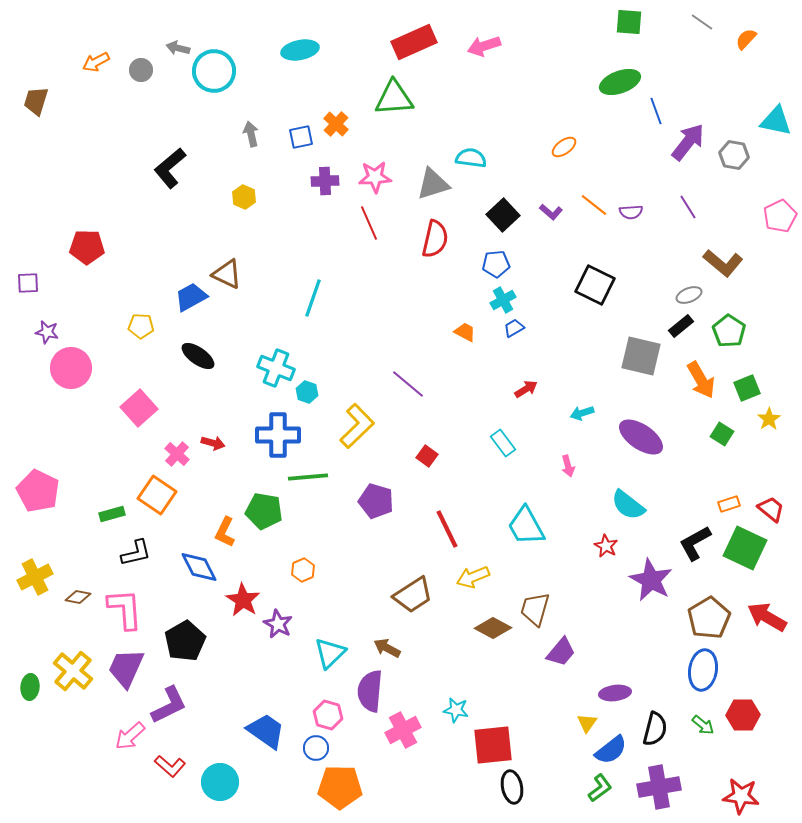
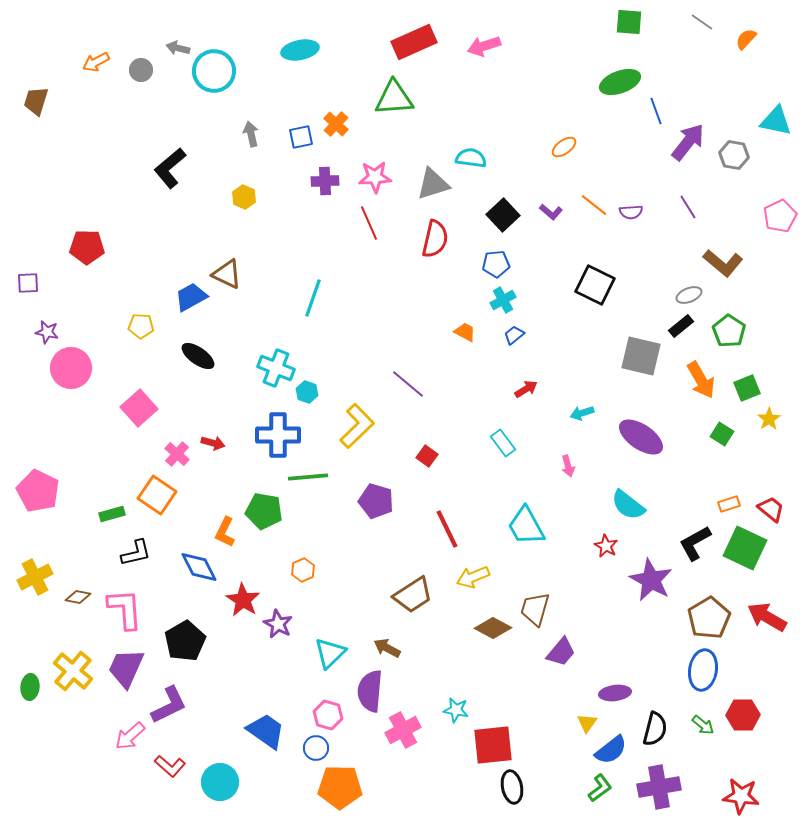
blue trapezoid at (514, 328): moved 7 px down; rotated 10 degrees counterclockwise
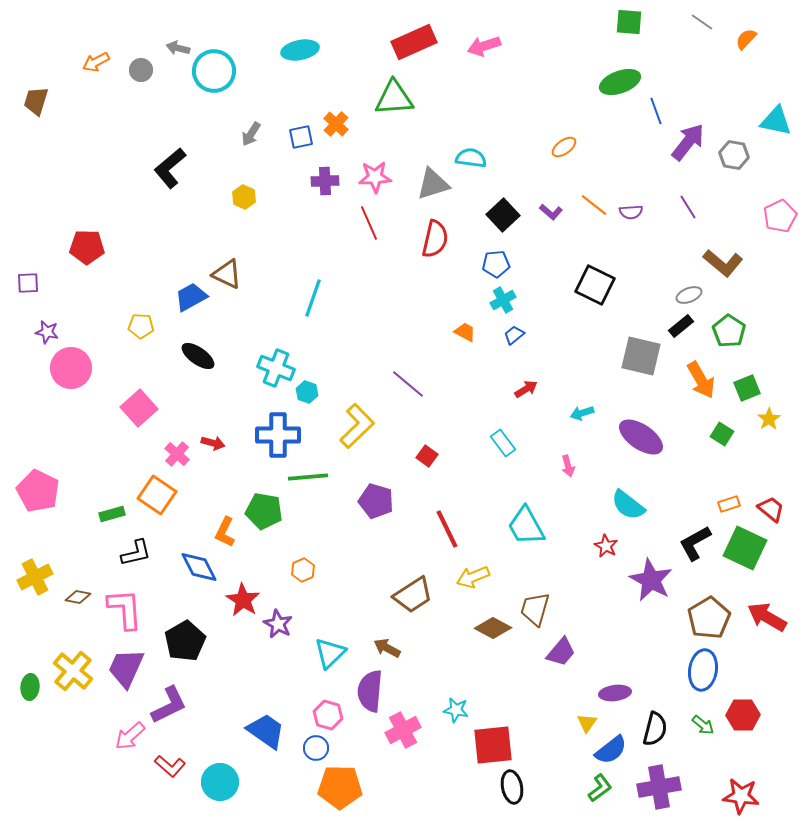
gray arrow at (251, 134): rotated 135 degrees counterclockwise
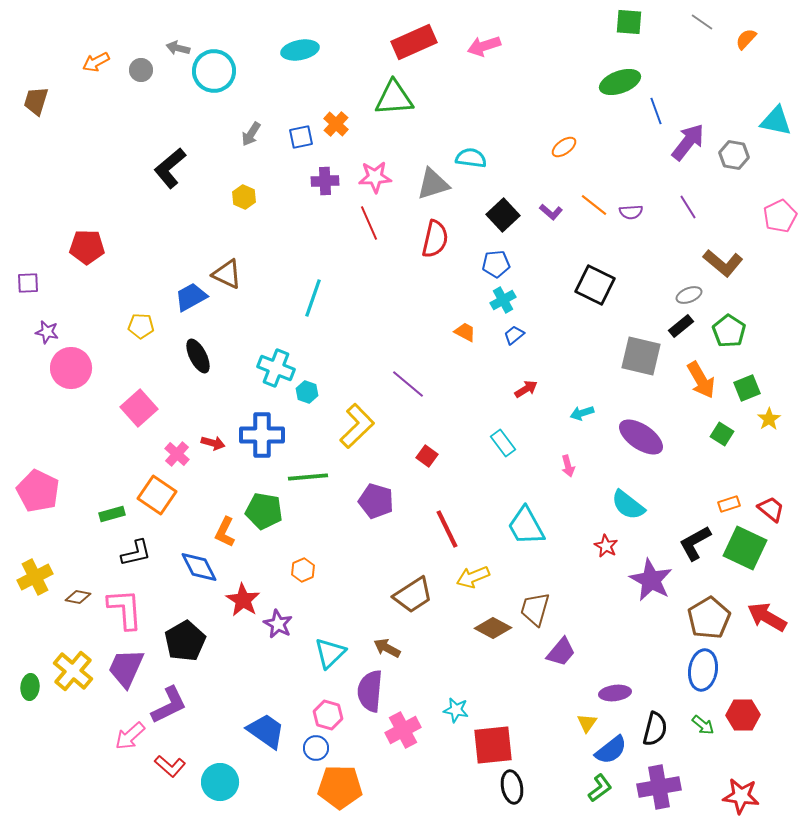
black ellipse at (198, 356): rotated 28 degrees clockwise
blue cross at (278, 435): moved 16 px left
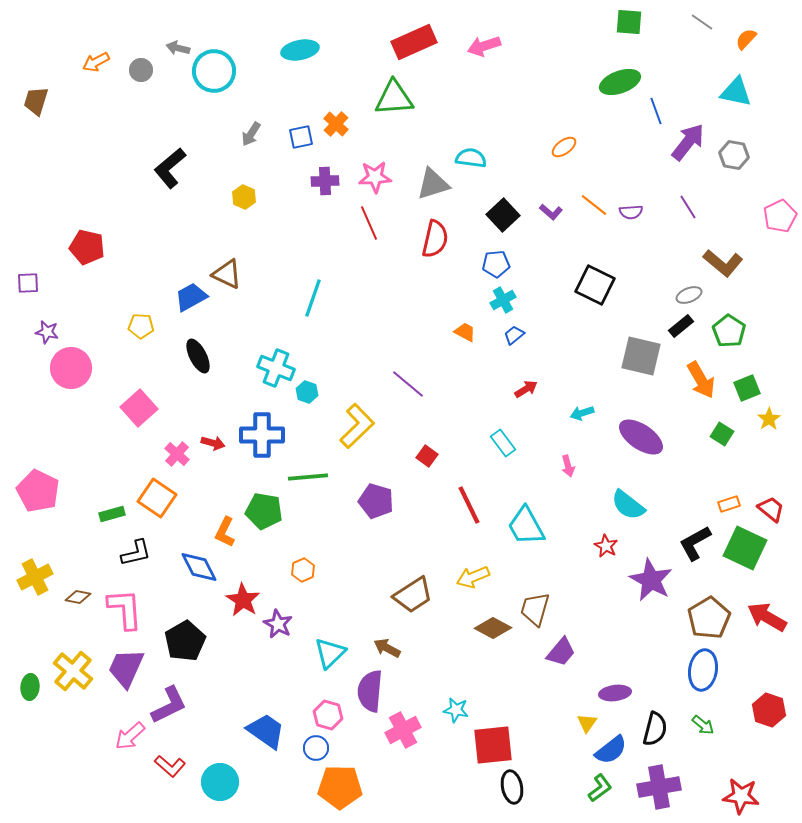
cyan triangle at (776, 121): moved 40 px left, 29 px up
red pentagon at (87, 247): rotated 12 degrees clockwise
orange square at (157, 495): moved 3 px down
red line at (447, 529): moved 22 px right, 24 px up
red hexagon at (743, 715): moved 26 px right, 5 px up; rotated 20 degrees clockwise
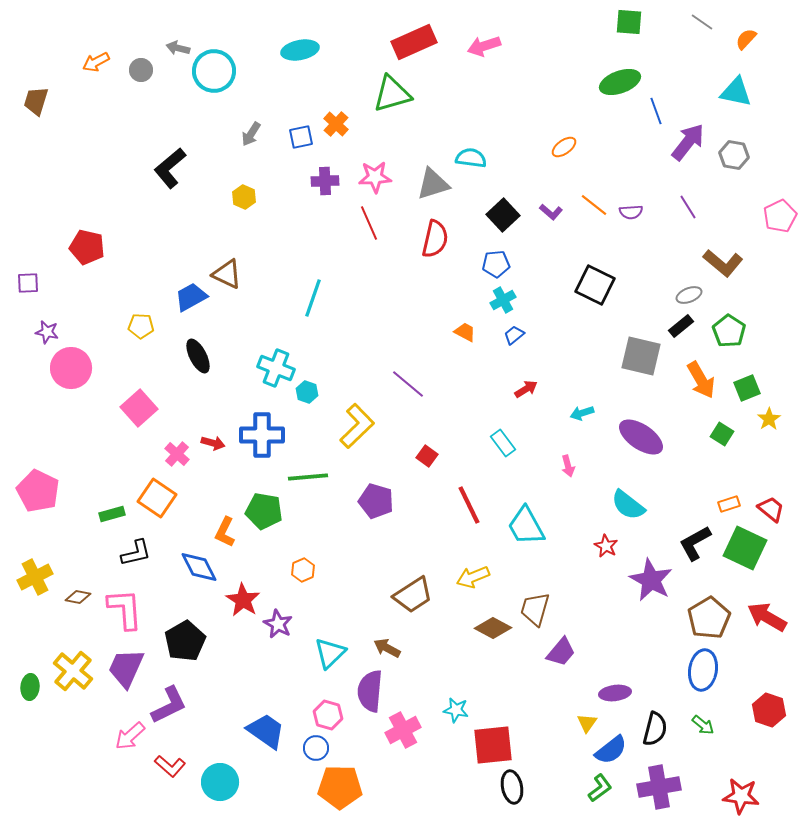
green triangle at (394, 98): moved 2 px left, 4 px up; rotated 12 degrees counterclockwise
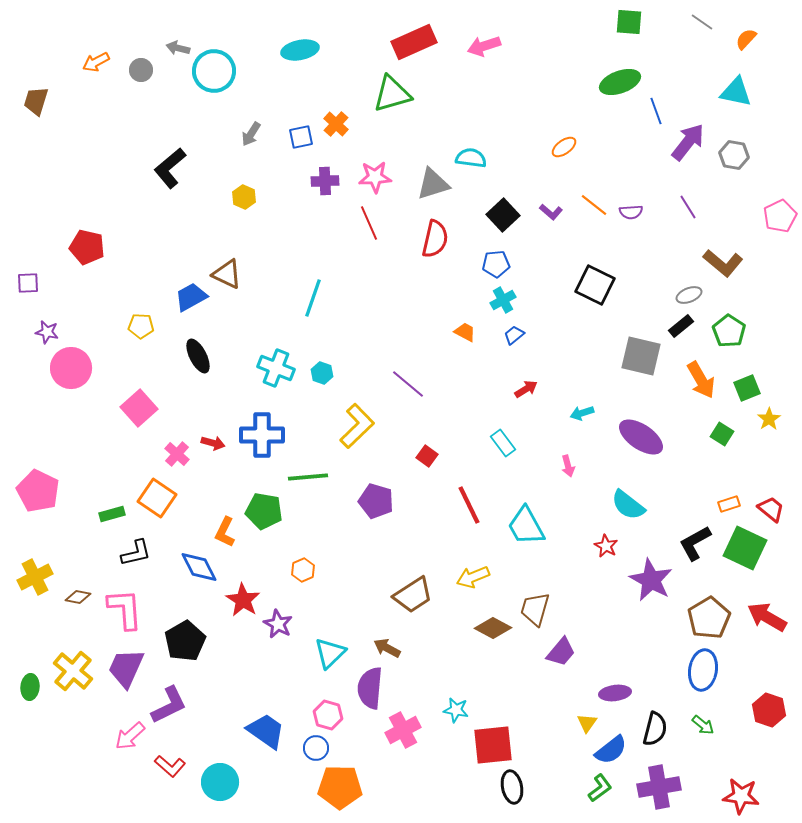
cyan hexagon at (307, 392): moved 15 px right, 19 px up
purple semicircle at (370, 691): moved 3 px up
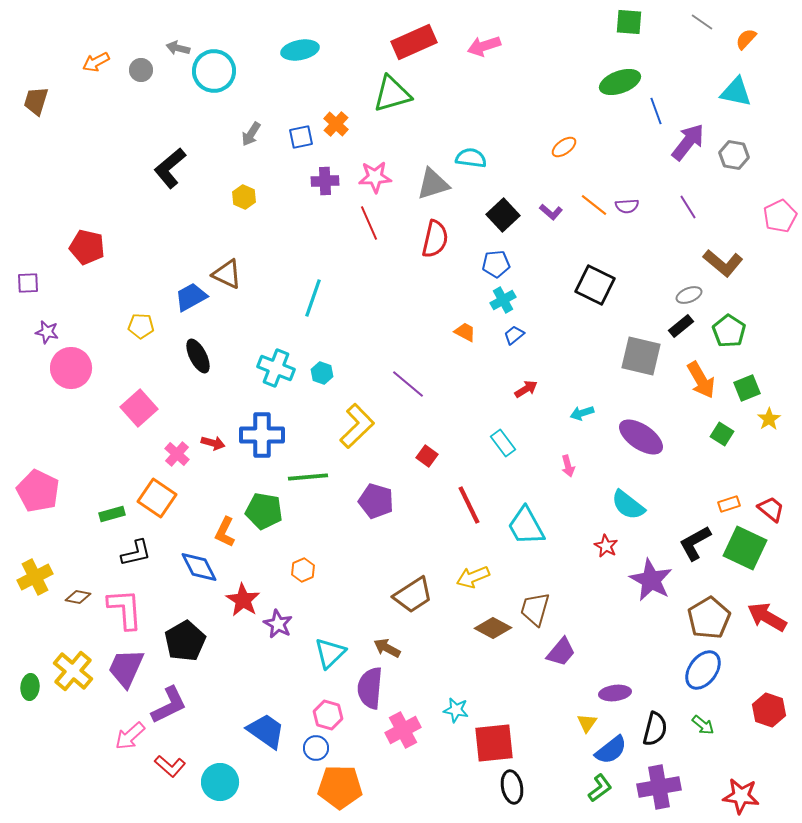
purple semicircle at (631, 212): moved 4 px left, 6 px up
blue ellipse at (703, 670): rotated 27 degrees clockwise
red square at (493, 745): moved 1 px right, 2 px up
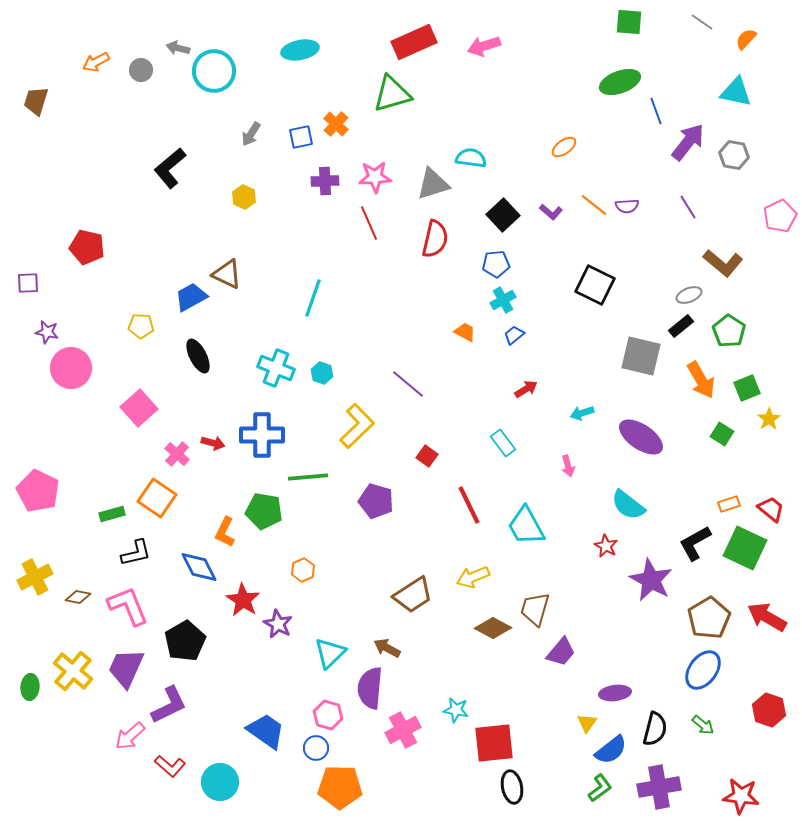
pink L-shape at (125, 609): moved 3 px right, 3 px up; rotated 18 degrees counterclockwise
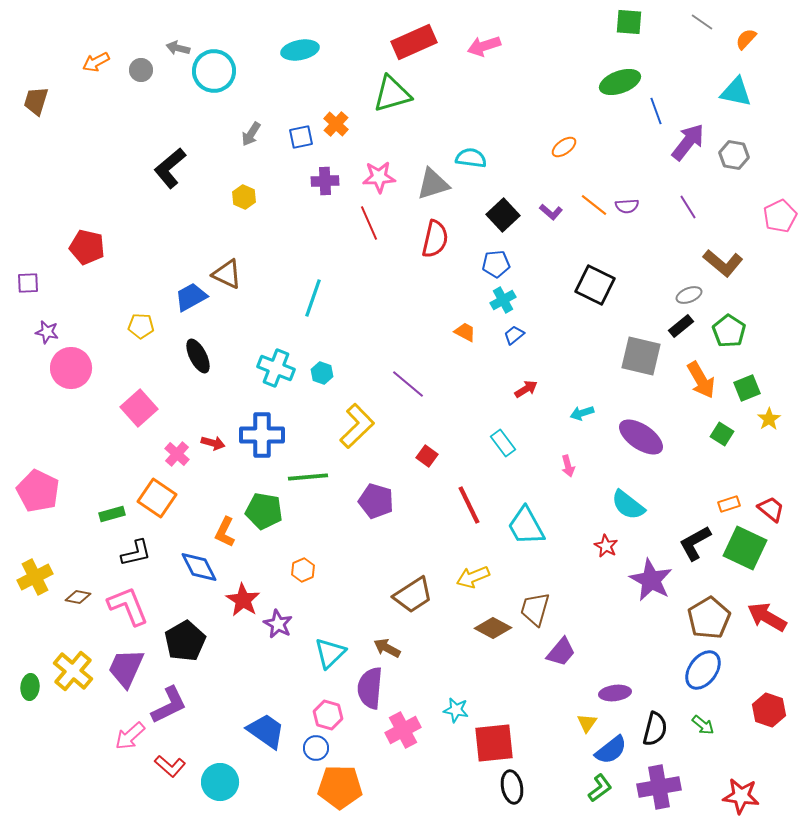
pink star at (375, 177): moved 4 px right
